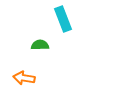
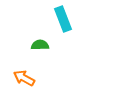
orange arrow: rotated 20 degrees clockwise
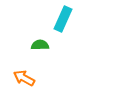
cyan rectangle: rotated 45 degrees clockwise
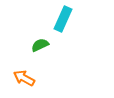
green semicircle: rotated 24 degrees counterclockwise
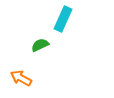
orange arrow: moved 3 px left
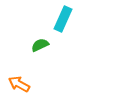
orange arrow: moved 2 px left, 6 px down
